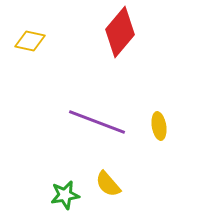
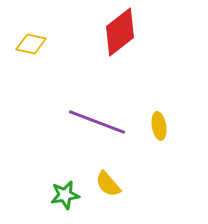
red diamond: rotated 12 degrees clockwise
yellow diamond: moved 1 px right, 3 px down
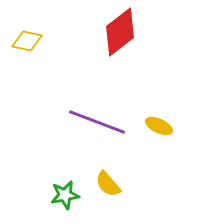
yellow diamond: moved 4 px left, 3 px up
yellow ellipse: rotated 56 degrees counterclockwise
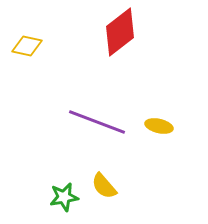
yellow diamond: moved 5 px down
yellow ellipse: rotated 12 degrees counterclockwise
yellow semicircle: moved 4 px left, 2 px down
green star: moved 1 px left, 2 px down
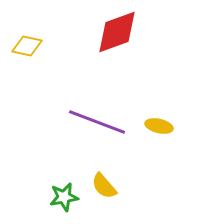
red diamond: moved 3 px left; rotated 18 degrees clockwise
